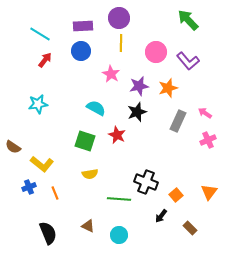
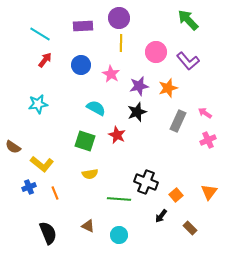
blue circle: moved 14 px down
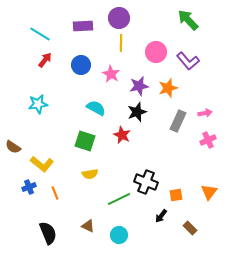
pink arrow: rotated 136 degrees clockwise
red star: moved 5 px right
orange square: rotated 32 degrees clockwise
green line: rotated 30 degrees counterclockwise
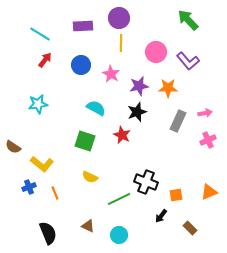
orange star: rotated 18 degrees clockwise
yellow semicircle: moved 3 px down; rotated 35 degrees clockwise
orange triangle: rotated 30 degrees clockwise
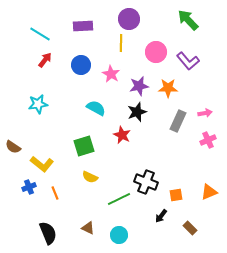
purple circle: moved 10 px right, 1 px down
green square: moved 1 px left, 5 px down; rotated 35 degrees counterclockwise
brown triangle: moved 2 px down
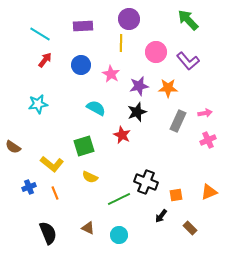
yellow L-shape: moved 10 px right
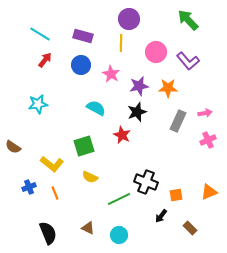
purple rectangle: moved 10 px down; rotated 18 degrees clockwise
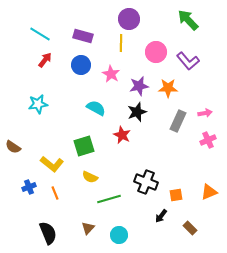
green line: moved 10 px left; rotated 10 degrees clockwise
brown triangle: rotated 48 degrees clockwise
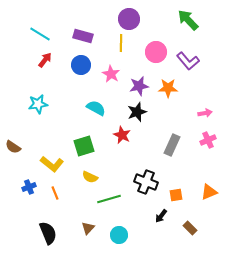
gray rectangle: moved 6 px left, 24 px down
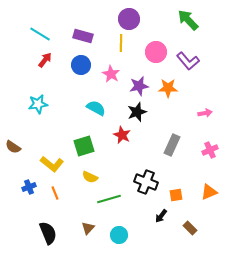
pink cross: moved 2 px right, 10 px down
